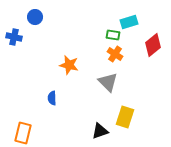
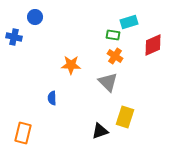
red diamond: rotated 15 degrees clockwise
orange cross: moved 2 px down
orange star: moved 2 px right; rotated 12 degrees counterclockwise
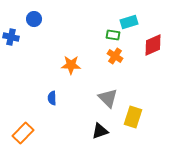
blue circle: moved 1 px left, 2 px down
blue cross: moved 3 px left
gray triangle: moved 16 px down
yellow rectangle: moved 8 px right
orange rectangle: rotated 30 degrees clockwise
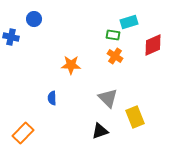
yellow rectangle: moved 2 px right; rotated 40 degrees counterclockwise
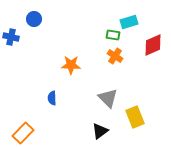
black triangle: rotated 18 degrees counterclockwise
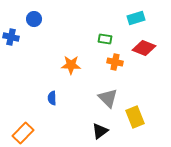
cyan rectangle: moved 7 px right, 4 px up
green rectangle: moved 8 px left, 4 px down
red diamond: moved 9 px left, 3 px down; rotated 45 degrees clockwise
orange cross: moved 6 px down; rotated 21 degrees counterclockwise
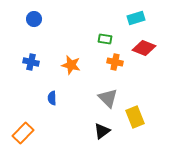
blue cross: moved 20 px right, 25 px down
orange star: rotated 12 degrees clockwise
black triangle: moved 2 px right
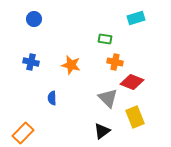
red diamond: moved 12 px left, 34 px down
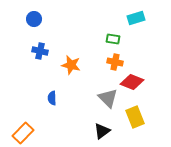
green rectangle: moved 8 px right
blue cross: moved 9 px right, 11 px up
